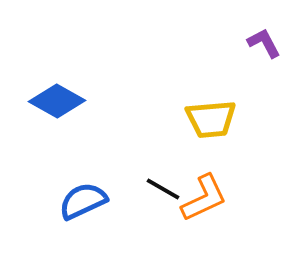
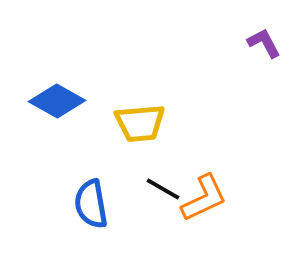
yellow trapezoid: moved 71 px left, 4 px down
blue semicircle: moved 8 px right, 3 px down; rotated 75 degrees counterclockwise
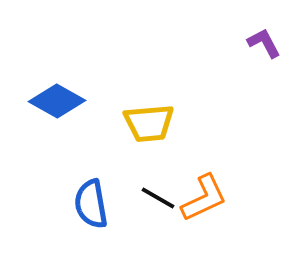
yellow trapezoid: moved 9 px right
black line: moved 5 px left, 9 px down
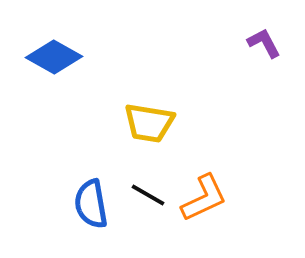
blue diamond: moved 3 px left, 44 px up
yellow trapezoid: rotated 14 degrees clockwise
black line: moved 10 px left, 3 px up
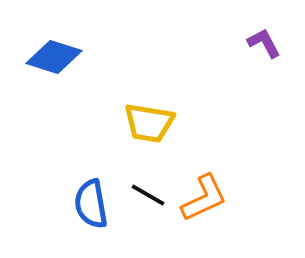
blue diamond: rotated 12 degrees counterclockwise
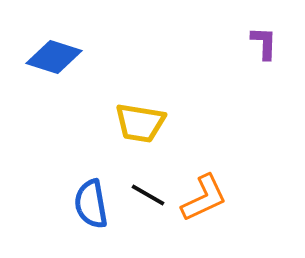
purple L-shape: rotated 30 degrees clockwise
yellow trapezoid: moved 9 px left
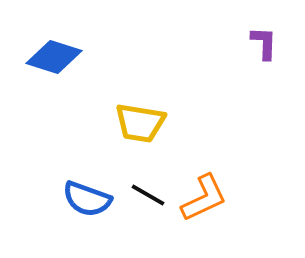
blue semicircle: moved 4 px left, 5 px up; rotated 60 degrees counterclockwise
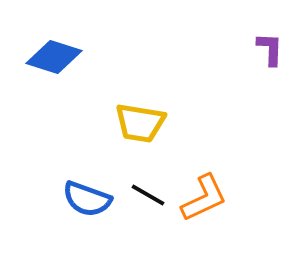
purple L-shape: moved 6 px right, 6 px down
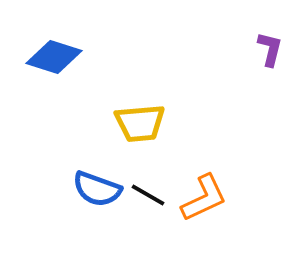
purple L-shape: rotated 12 degrees clockwise
yellow trapezoid: rotated 14 degrees counterclockwise
blue semicircle: moved 10 px right, 10 px up
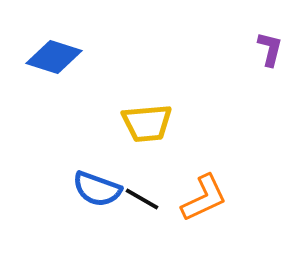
yellow trapezoid: moved 7 px right
black line: moved 6 px left, 4 px down
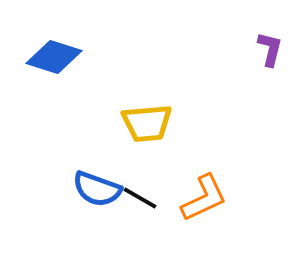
black line: moved 2 px left, 1 px up
